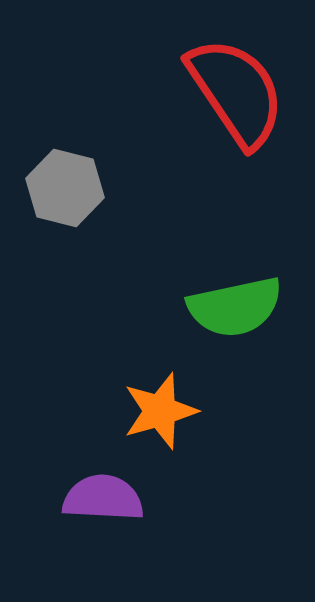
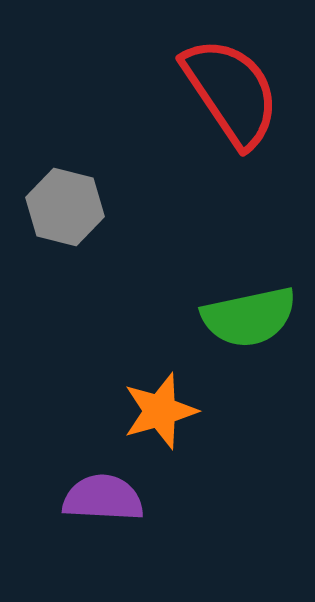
red semicircle: moved 5 px left
gray hexagon: moved 19 px down
green semicircle: moved 14 px right, 10 px down
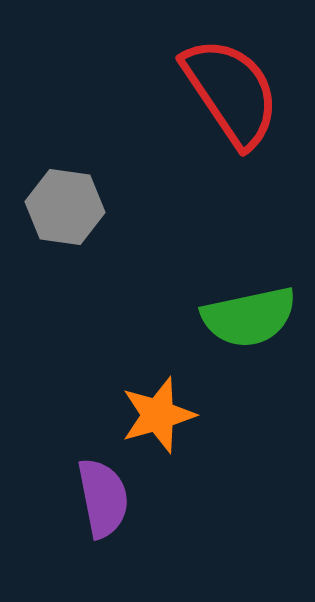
gray hexagon: rotated 6 degrees counterclockwise
orange star: moved 2 px left, 4 px down
purple semicircle: rotated 76 degrees clockwise
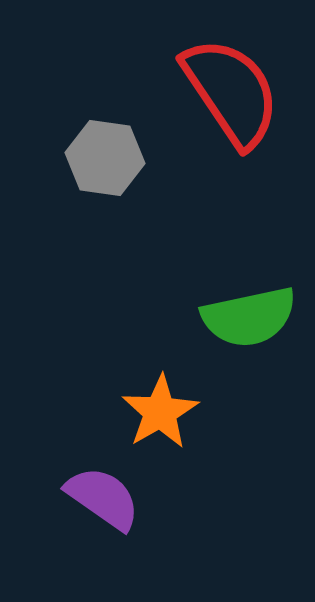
gray hexagon: moved 40 px right, 49 px up
orange star: moved 2 px right, 3 px up; rotated 14 degrees counterclockwise
purple semicircle: rotated 44 degrees counterclockwise
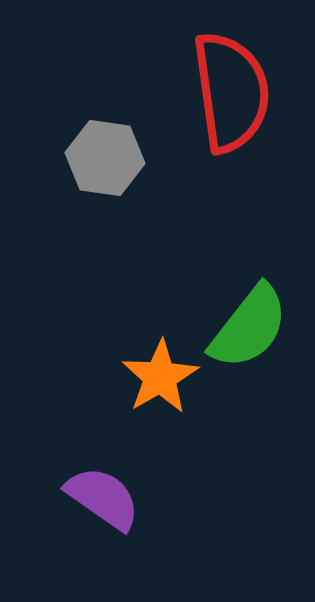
red semicircle: rotated 26 degrees clockwise
green semicircle: moved 10 px down; rotated 40 degrees counterclockwise
orange star: moved 35 px up
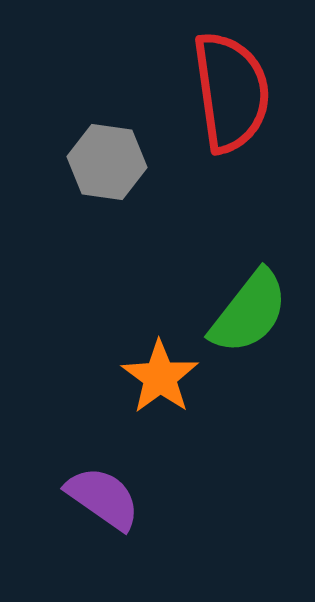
gray hexagon: moved 2 px right, 4 px down
green semicircle: moved 15 px up
orange star: rotated 6 degrees counterclockwise
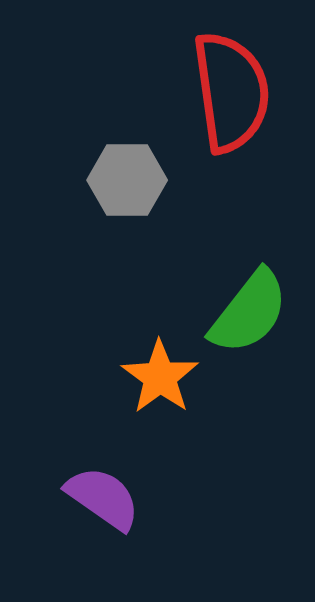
gray hexagon: moved 20 px right, 18 px down; rotated 8 degrees counterclockwise
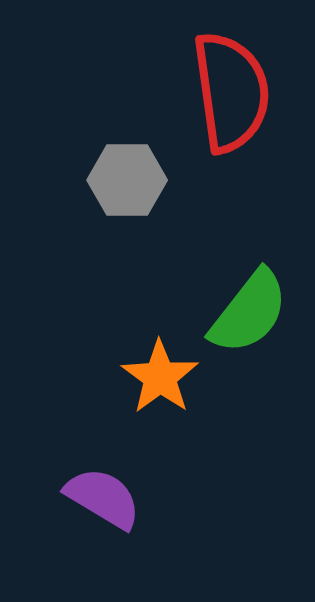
purple semicircle: rotated 4 degrees counterclockwise
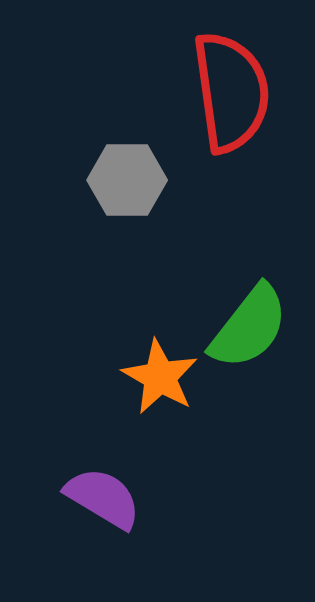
green semicircle: moved 15 px down
orange star: rotated 6 degrees counterclockwise
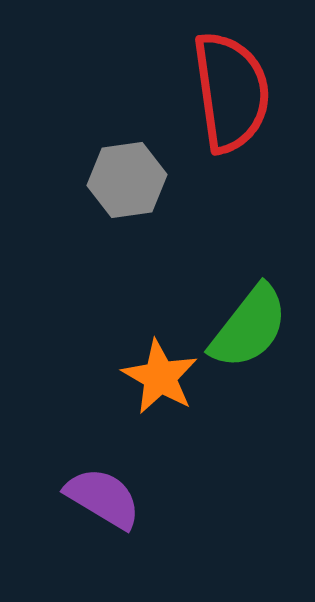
gray hexagon: rotated 8 degrees counterclockwise
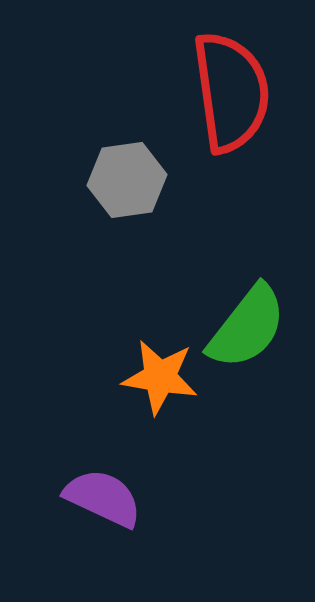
green semicircle: moved 2 px left
orange star: rotated 20 degrees counterclockwise
purple semicircle: rotated 6 degrees counterclockwise
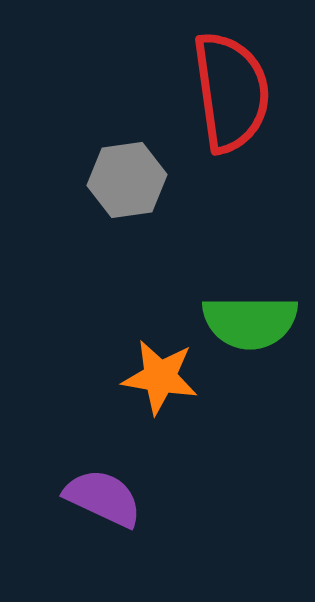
green semicircle: moved 3 px right, 5 px up; rotated 52 degrees clockwise
